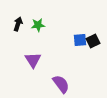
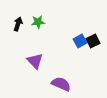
green star: moved 3 px up
blue square: moved 1 px down; rotated 24 degrees counterclockwise
purple triangle: moved 2 px right, 1 px down; rotated 12 degrees counterclockwise
purple semicircle: rotated 30 degrees counterclockwise
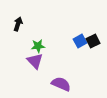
green star: moved 24 px down
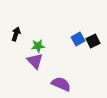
black arrow: moved 2 px left, 10 px down
blue square: moved 2 px left, 2 px up
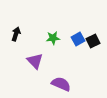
green star: moved 15 px right, 8 px up
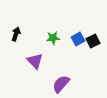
purple semicircle: rotated 72 degrees counterclockwise
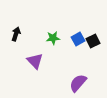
purple semicircle: moved 17 px right, 1 px up
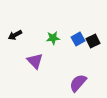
black arrow: moved 1 px left, 1 px down; rotated 136 degrees counterclockwise
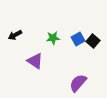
black square: rotated 24 degrees counterclockwise
purple triangle: rotated 12 degrees counterclockwise
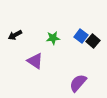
blue square: moved 3 px right, 3 px up; rotated 24 degrees counterclockwise
